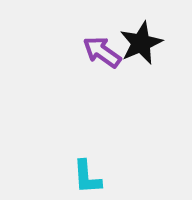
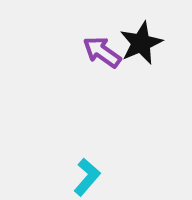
cyan L-shape: rotated 135 degrees counterclockwise
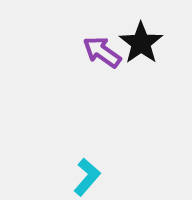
black star: rotated 12 degrees counterclockwise
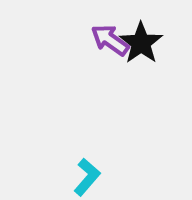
purple arrow: moved 8 px right, 12 px up
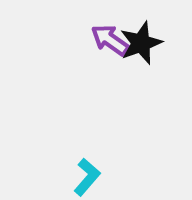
black star: rotated 15 degrees clockwise
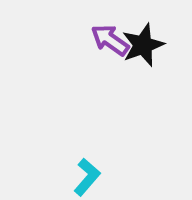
black star: moved 2 px right, 2 px down
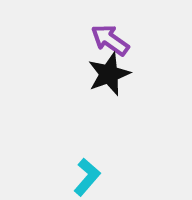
black star: moved 34 px left, 29 px down
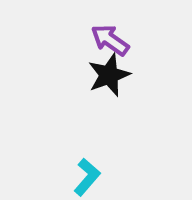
black star: moved 1 px down
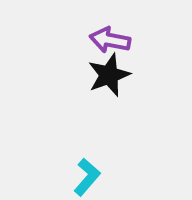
purple arrow: rotated 24 degrees counterclockwise
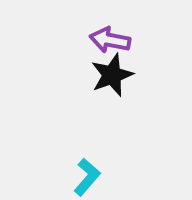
black star: moved 3 px right
